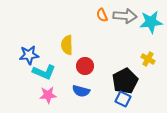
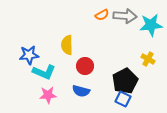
orange semicircle: rotated 96 degrees counterclockwise
cyan star: moved 3 px down
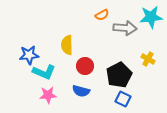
gray arrow: moved 12 px down
cyan star: moved 8 px up
black pentagon: moved 6 px left, 6 px up
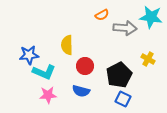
cyan star: rotated 15 degrees clockwise
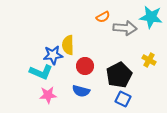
orange semicircle: moved 1 px right, 2 px down
yellow semicircle: moved 1 px right
blue star: moved 24 px right
yellow cross: moved 1 px right, 1 px down
cyan L-shape: moved 3 px left
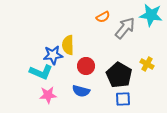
cyan star: moved 2 px up
gray arrow: rotated 55 degrees counterclockwise
yellow cross: moved 2 px left, 4 px down
red circle: moved 1 px right
black pentagon: rotated 15 degrees counterclockwise
blue square: rotated 28 degrees counterclockwise
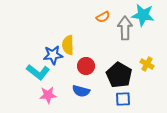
cyan star: moved 8 px left
gray arrow: rotated 40 degrees counterclockwise
cyan L-shape: moved 3 px left; rotated 15 degrees clockwise
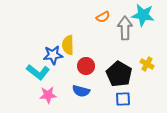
black pentagon: moved 1 px up
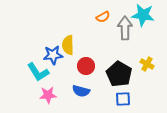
cyan L-shape: rotated 20 degrees clockwise
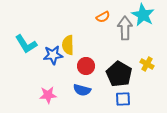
cyan star: rotated 20 degrees clockwise
cyan L-shape: moved 12 px left, 28 px up
blue semicircle: moved 1 px right, 1 px up
